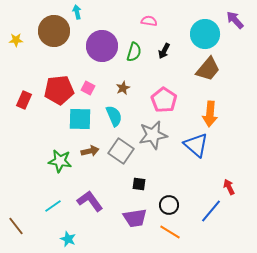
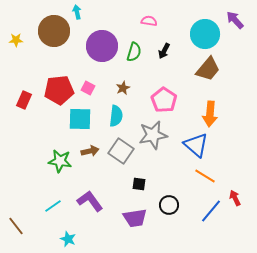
cyan semicircle: moved 2 px right; rotated 30 degrees clockwise
red arrow: moved 6 px right, 11 px down
orange line: moved 35 px right, 56 px up
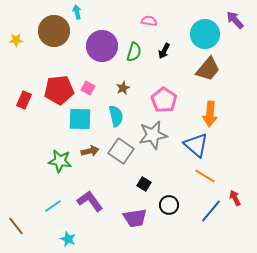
cyan semicircle: rotated 20 degrees counterclockwise
black square: moved 5 px right; rotated 24 degrees clockwise
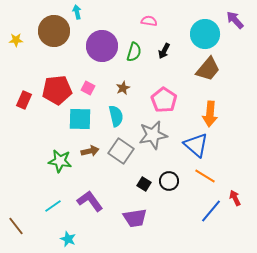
red pentagon: moved 2 px left
black circle: moved 24 px up
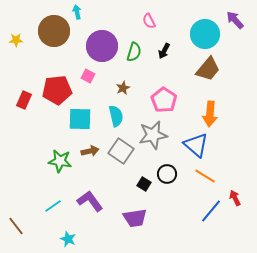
pink semicircle: rotated 126 degrees counterclockwise
pink square: moved 12 px up
black circle: moved 2 px left, 7 px up
